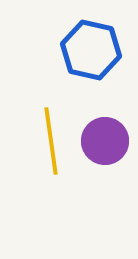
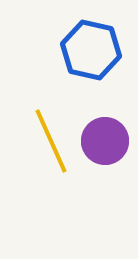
yellow line: rotated 16 degrees counterclockwise
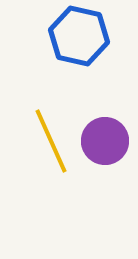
blue hexagon: moved 12 px left, 14 px up
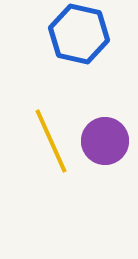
blue hexagon: moved 2 px up
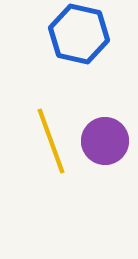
yellow line: rotated 4 degrees clockwise
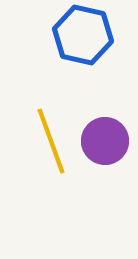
blue hexagon: moved 4 px right, 1 px down
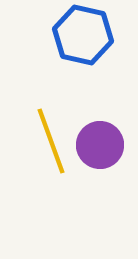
purple circle: moved 5 px left, 4 px down
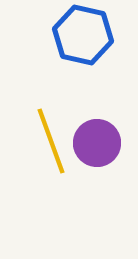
purple circle: moved 3 px left, 2 px up
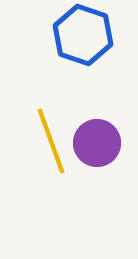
blue hexagon: rotated 6 degrees clockwise
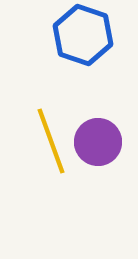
purple circle: moved 1 px right, 1 px up
